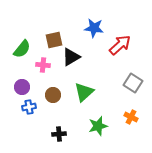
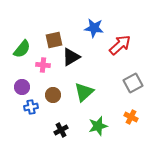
gray square: rotated 30 degrees clockwise
blue cross: moved 2 px right
black cross: moved 2 px right, 4 px up; rotated 24 degrees counterclockwise
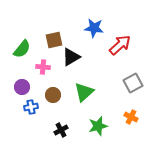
pink cross: moved 2 px down
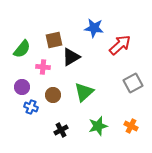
blue cross: rotated 32 degrees clockwise
orange cross: moved 9 px down
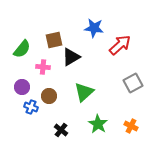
brown circle: moved 4 px left, 1 px down
green star: moved 2 px up; rotated 24 degrees counterclockwise
black cross: rotated 24 degrees counterclockwise
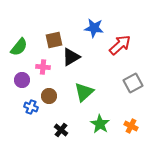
green semicircle: moved 3 px left, 2 px up
purple circle: moved 7 px up
green star: moved 2 px right
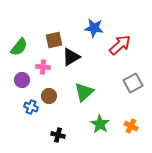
black cross: moved 3 px left, 5 px down; rotated 24 degrees counterclockwise
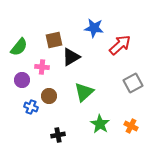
pink cross: moved 1 px left
black cross: rotated 24 degrees counterclockwise
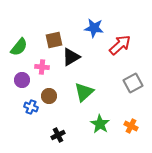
black cross: rotated 16 degrees counterclockwise
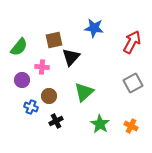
red arrow: moved 12 px right, 3 px up; rotated 20 degrees counterclockwise
black triangle: rotated 18 degrees counterclockwise
black cross: moved 2 px left, 14 px up
